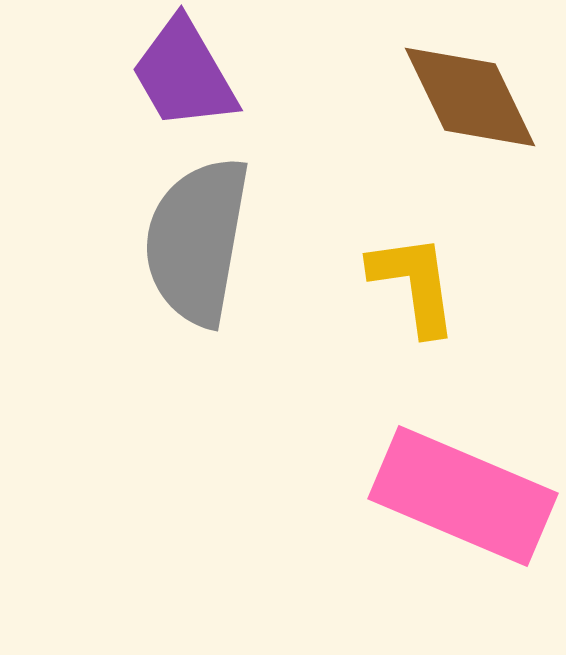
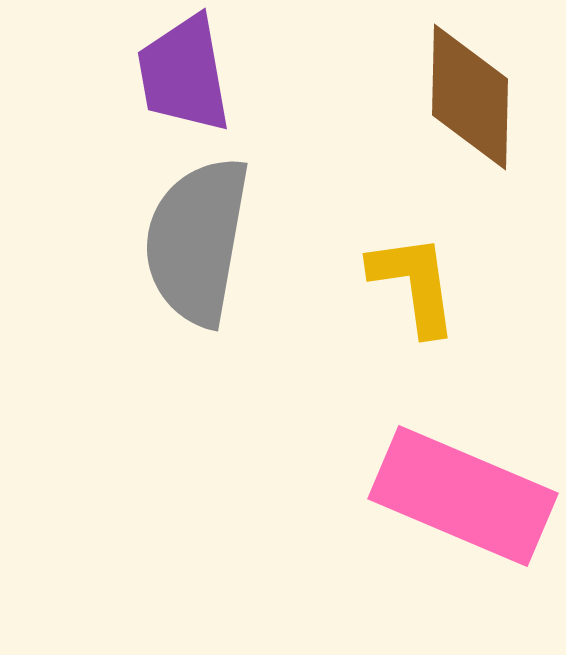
purple trapezoid: rotated 20 degrees clockwise
brown diamond: rotated 27 degrees clockwise
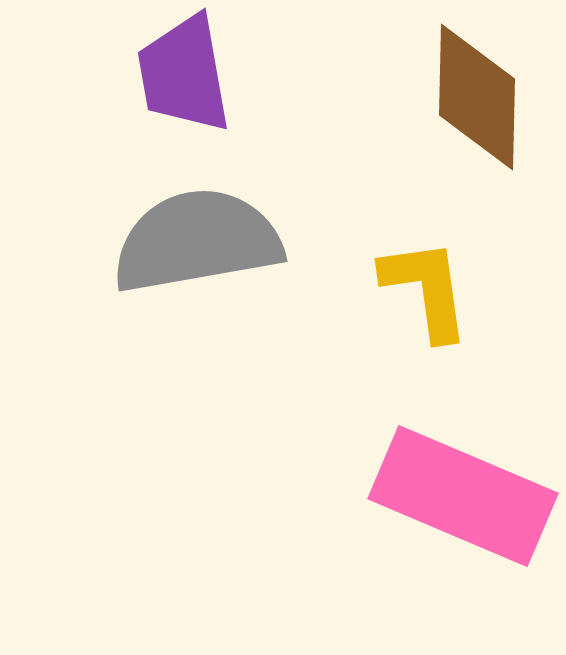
brown diamond: moved 7 px right
gray semicircle: rotated 70 degrees clockwise
yellow L-shape: moved 12 px right, 5 px down
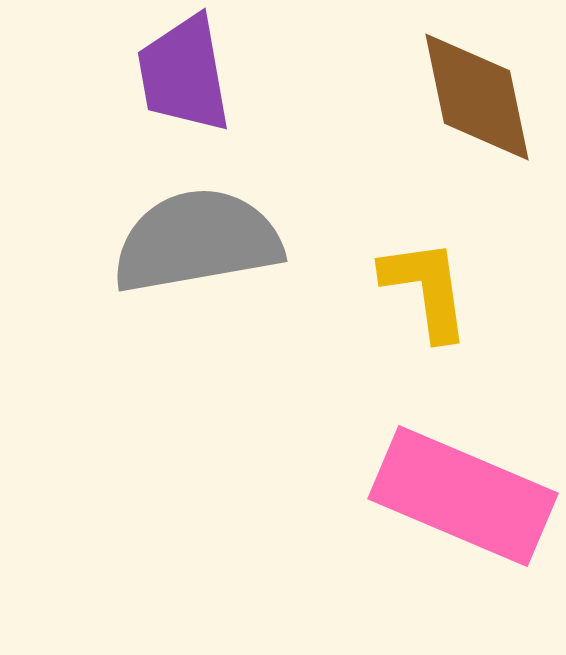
brown diamond: rotated 13 degrees counterclockwise
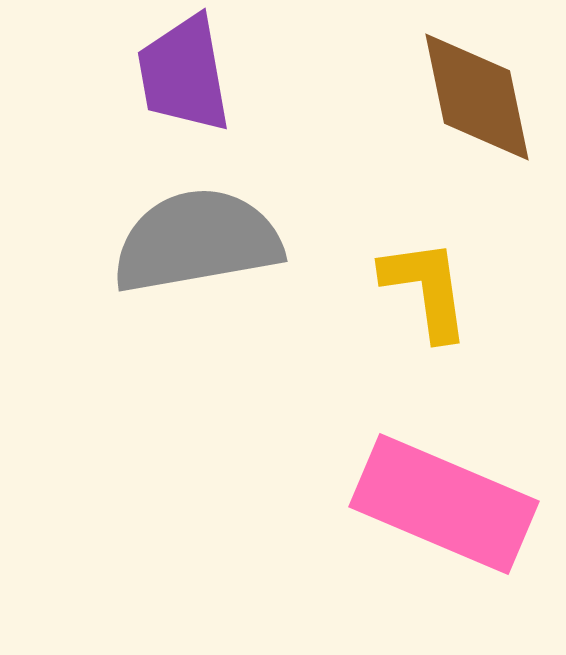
pink rectangle: moved 19 px left, 8 px down
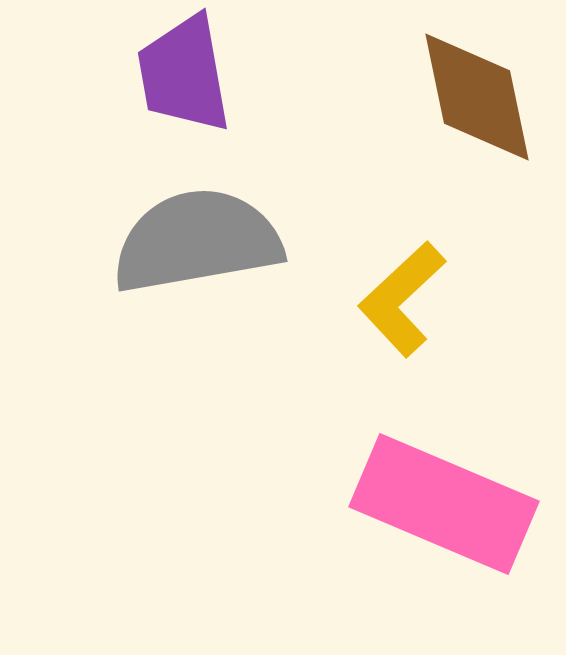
yellow L-shape: moved 24 px left, 10 px down; rotated 125 degrees counterclockwise
